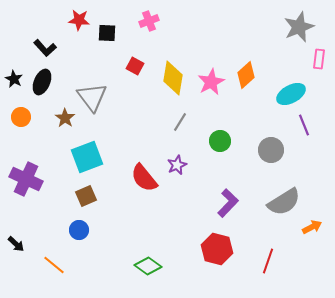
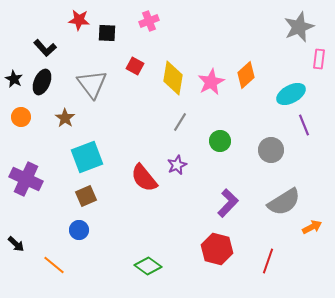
gray triangle: moved 13 px up
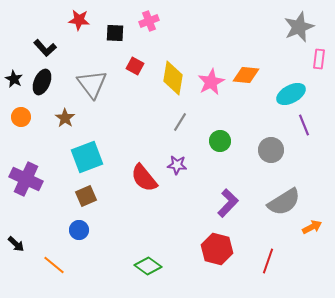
black square: moved 8 px right
orange diamond: rotated 48 degrees clockwise
purple star: rotated 30 degrees clockwise
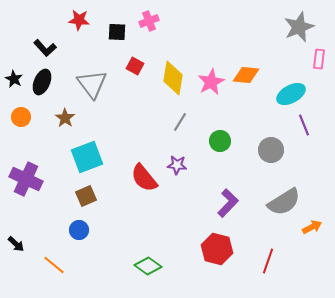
black square: moved 2 px right, 1 px up
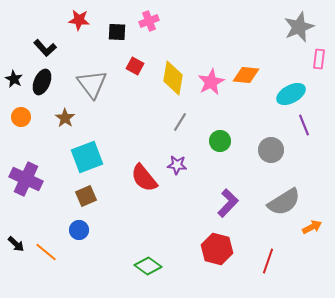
orange line: moved 8 px left, 13 px up
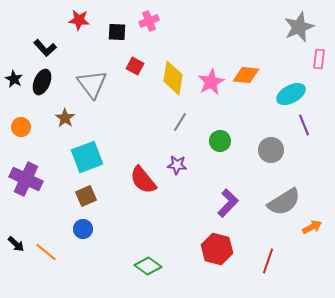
orange circle: moved 10 px down
red semicircle: moved 1 px left, 2 px down
blue circle: moved 4 px right, 1 px up
